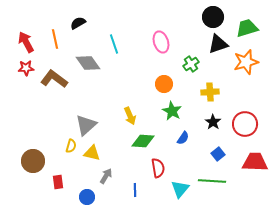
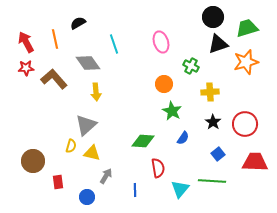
green cross: moved 2 px down; rotated 28 degrees counterclockwise
brown L-shape: rotated 12 degrees clockwise
yellow arrow: moved 34 px left, 24 px up; rotated 18 degrees clockwise
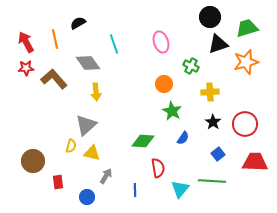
black circle: moved 3 px left
